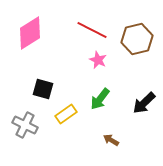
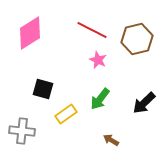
gray cross: moved 3 px left, 6 px down; rotated 20 degrees counterclockwise
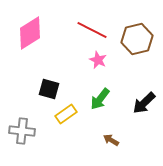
black square: moved 6 px right
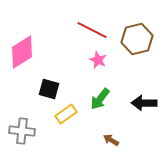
pink diamond: moved 8 px left, 19 px down
black arrow: rotated 45 degrees clockwise
